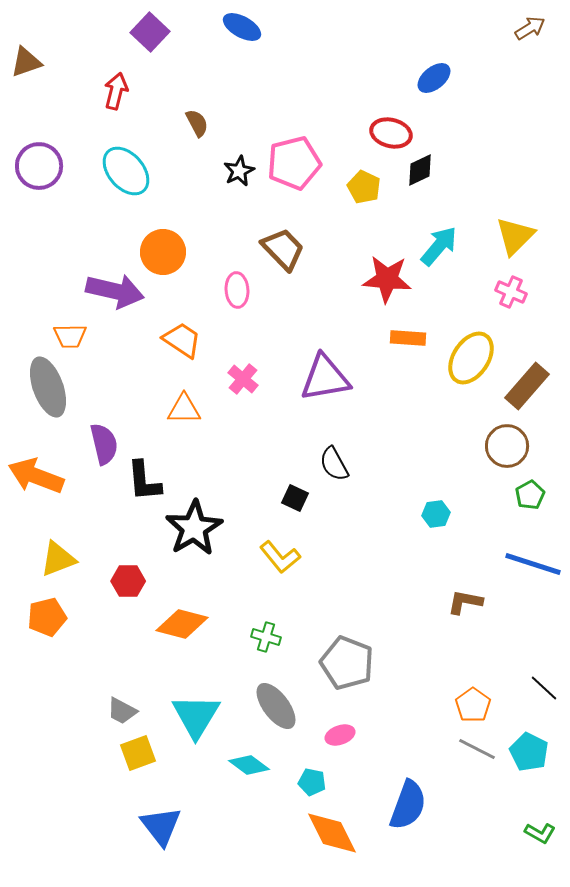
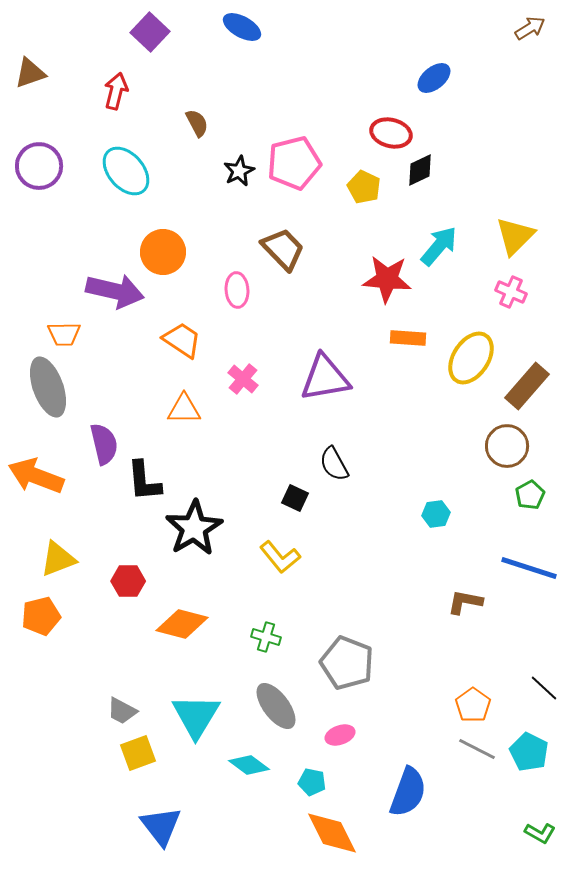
brown triangle at (26, 62): moved 4 px right, 11 px down
orange trapezoid at (70, 336): moved 6 px left, 2 px up
blue line at (533, 564): moved 4 px left, 4 px down
orange pentagon at (47, 617): moved 6 px left, 1 px up
blue semicircle at (408, 805): moved 13 px up
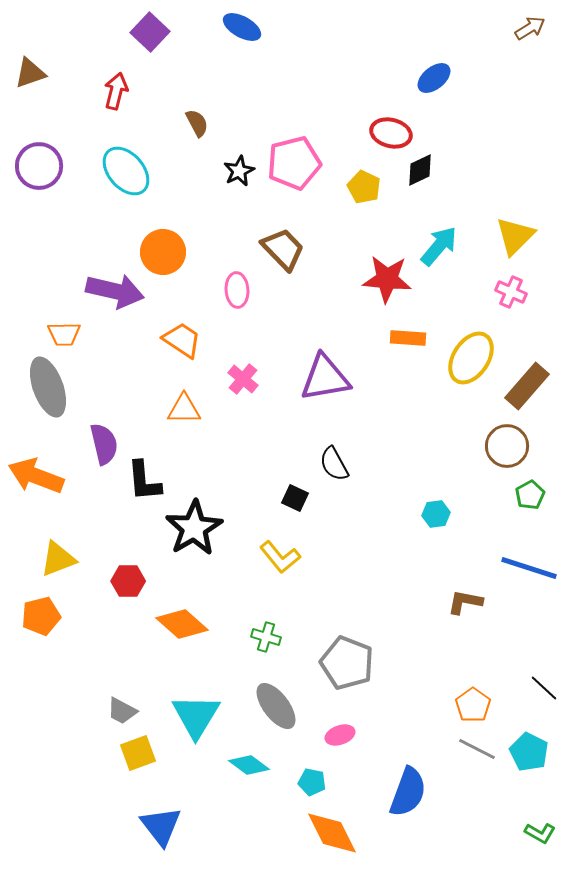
orange diamond at (182, 624): rotated 27 degrees clockwise
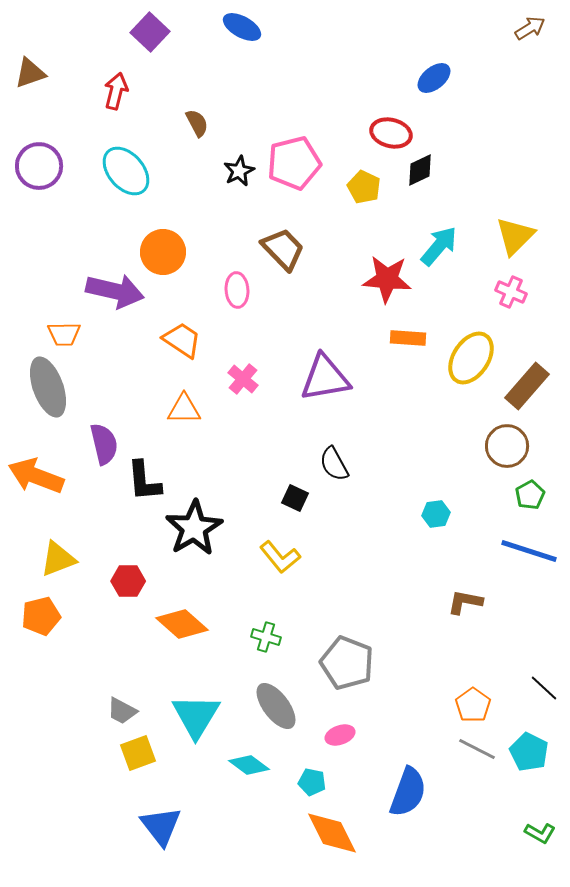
blue line at (529, 568): moved 17 px up
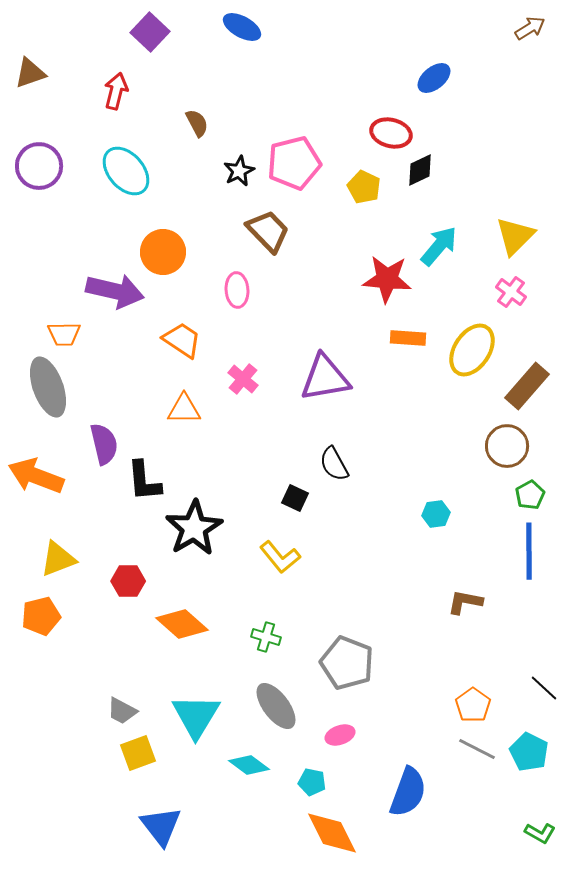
brown trapezoid at (283, 249): moved 15 px left, 18 px up
pink cross at (511, 292): rotated 12 degrees clockwise
yellow ellipse at (471, 358): moved 1 px right, 8 px up
blue line at (529, 551): rotated 72 degrees clockwise
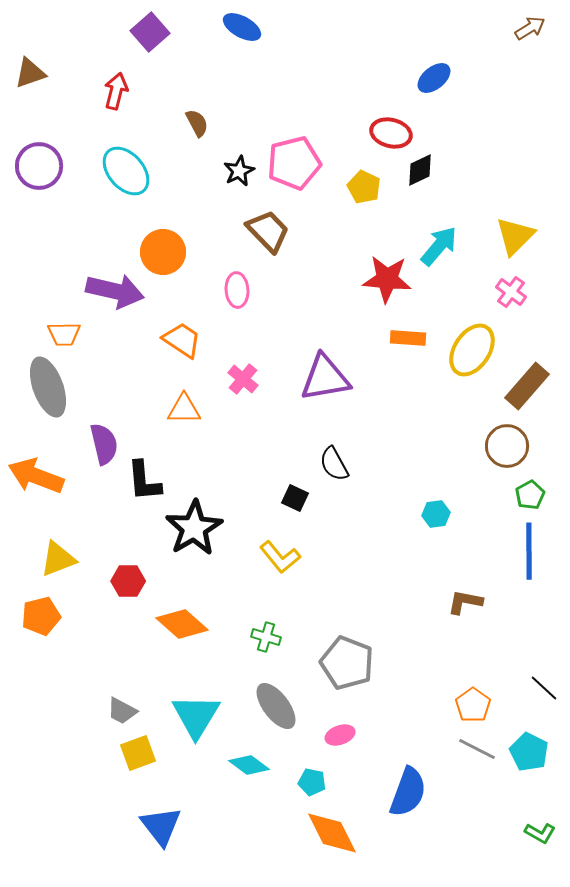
purple square at (150, 32): rotated 6 degrees clockwise
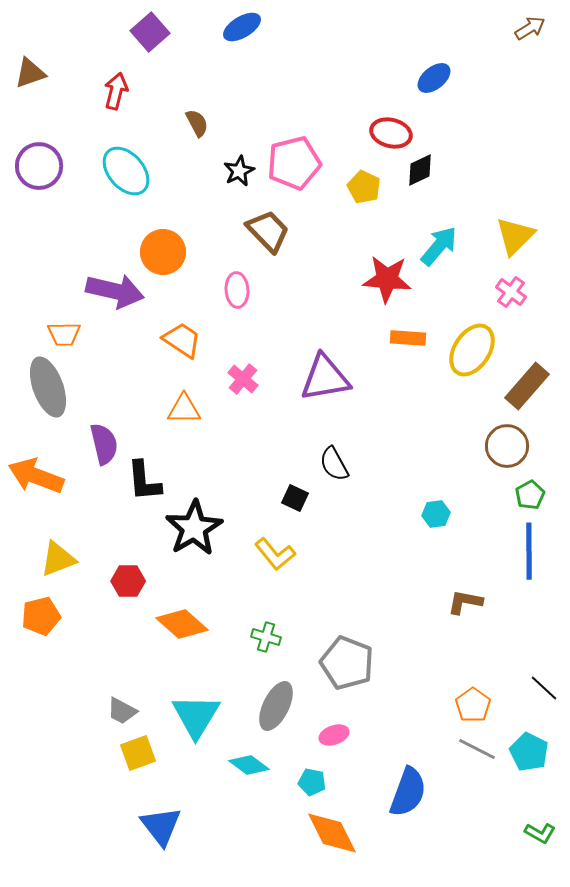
blue ellipse at (242, 27): rotated 60 degrees counterclockwise
yellow L-shape at (280, 557): moved 5 px left, 3 px up
gray ellipse at (276, 706): rotated 63 degrees clockwise
pink ellipse at (340, 735): moved 6 px left
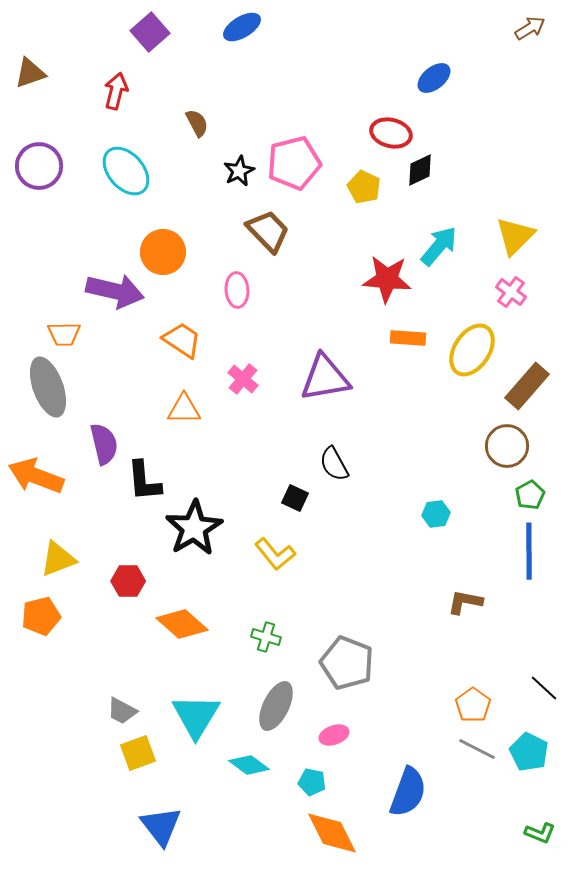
green L-shape at (540, 833): rotated 8 degrees counterclockwise
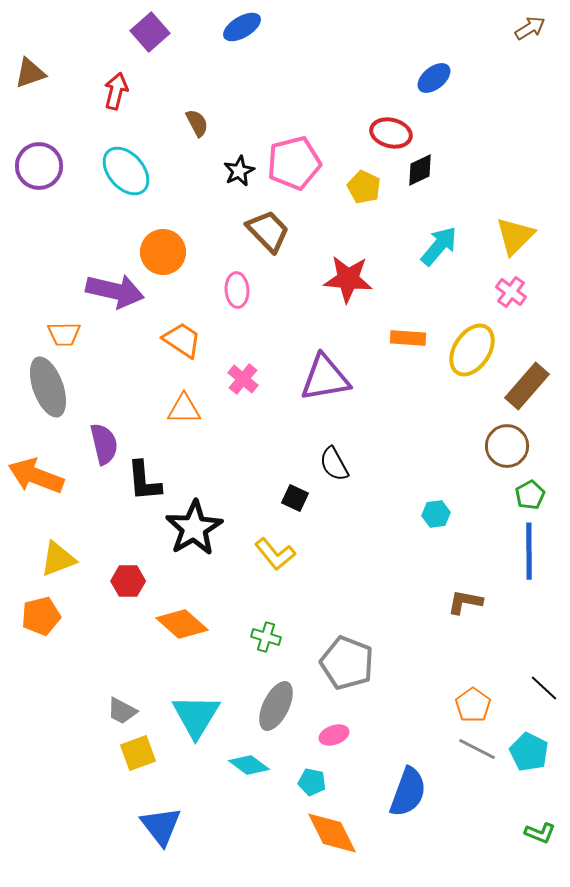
red star at (387, 279): moved 39 px left
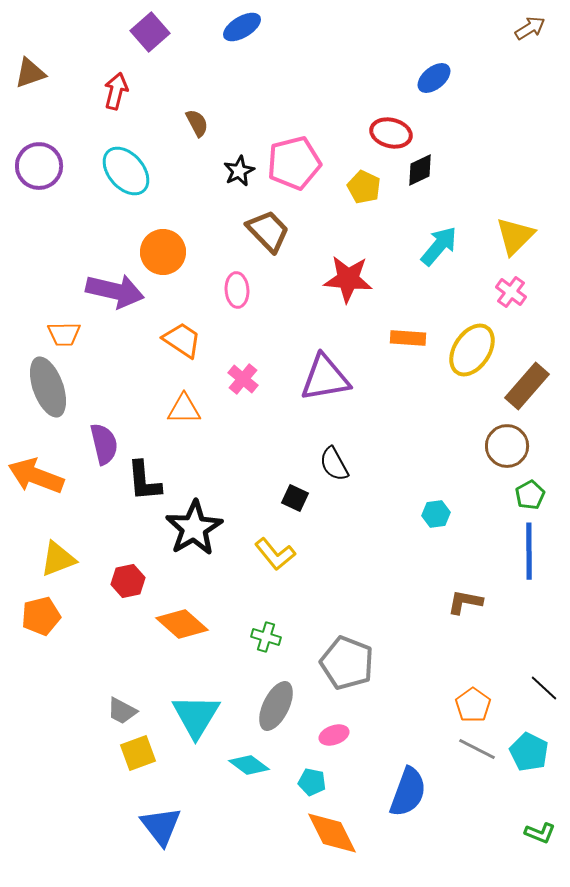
red hexagon at (128, 581): rotated 12 degrees counterclockwise
